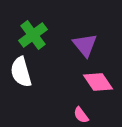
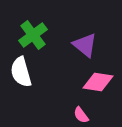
purple triangle: rotated 12 degrees counterclockwise
pink diamond: rotated 48 degrees counterclockwise
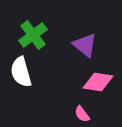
pink semicircle: moved 1 px right, 1 px up
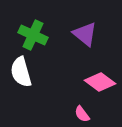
green cross: rotated 28 degrees counterclockwise
purple triangle: moved 11 px up
pink diamond: moved 2 px right; rotated 28 degrees clockwise
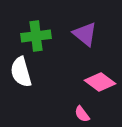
green cross: moved 3 px right, 1 px down; rotated 32 degrees counterclockwise
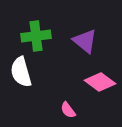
purple triangle: moved 7 px down
pink semicircle: moved 14 px left, 4 px up
